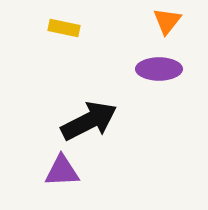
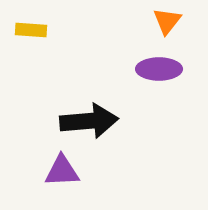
yellow rectangle: moved 33 px left, 2 px down; rotated 8 degrees counterclockwise
black arrow: rotated 22 degrees clockwise
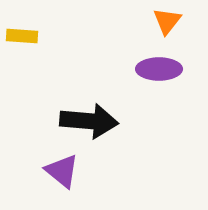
yellow rectangle: moved 9 px left, 6 px down
black arrow: rotated 10 degrees clockwise
purple triangle: rotated 42 degrees clockwise
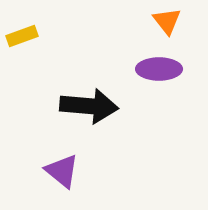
orange triangle: rotated 16 degrees counterclockwise
yellow rectangle: rotated 24 degrees counterclockwise
black arrow: moved 15 px up
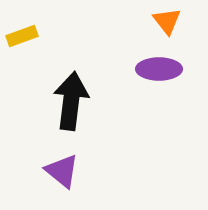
black arrow: moved 18 px left, 5 px up; rotated 88 degrees counterclockwise
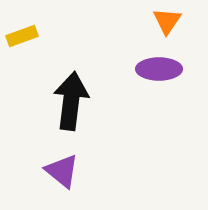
orange triangle: rotated 12 degrees clockwise
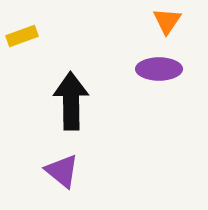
black arrow: rotated 8 degrees counterclockwise
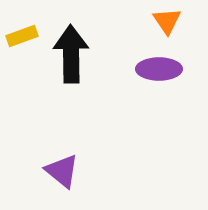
orange triangle: rotated 8 degrees counterclockwise
black arrow: moved 47 px up
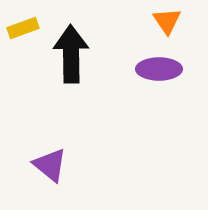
yellow rectangle: moved 1 px right, 8 px up
purple triangle: moved 12 px left, 6 px up
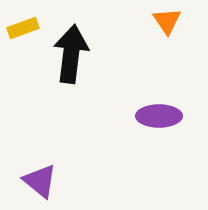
black arrow: rotated 8 degrees clockwise
purple ellipse: moved 47 px down
purple triangle: moved 10 px left, 16 px down
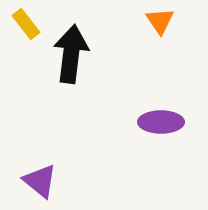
orange triangle: moved 7 px left
yellow rectangle: moved 3 px right, 4 px up; rotated 72 degrees clockwise
purple ellipse: moved 2 px right, 6 px down
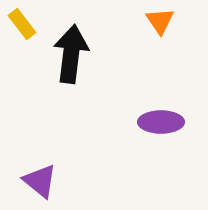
yellow rectangle: moved 4 px left
